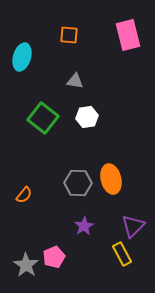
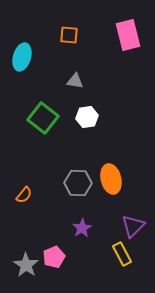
purple star: moved 2 px left, 2 px down
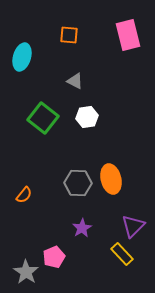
gray triangle: rotated 18 degrees clockwise
yellow rectangle: rotated 15 degrees counterclockwise
gray star: moved 7 px down
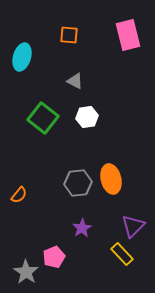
gray hexagon: rotated 8 degrees counterclockwise
orange semicircle: moved 5 px left
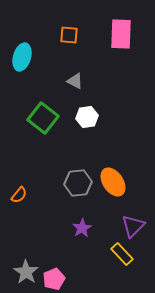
pink rectangle: moved 7 px left, 1 px up; rotated 16 degrees clockwise
orange ellipse: moved 2 px right, 3 px down; rotated 20 degrees counterclockwise
pink pentagon: moved 22 px down
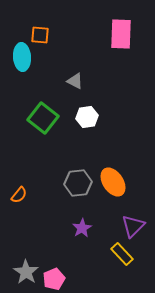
orange square: moved 29 px left
cyan ellipse: rotated 20 degrees counterclockwise
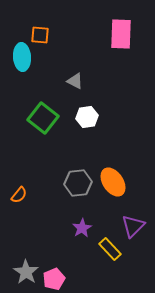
yellow rectangle: moved 12 px left, 5 px up
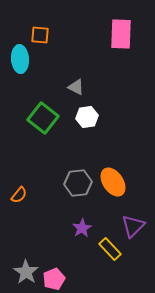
cyan ellipse: moved 2 px left, 2 px down
gray triangle: moved 1 px right, 6 px down
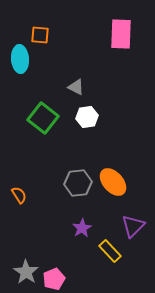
orange ellipse: rotated 8 degrees counterclockwise
orange semicircle: rotated 72 degrees counterclockwise
yellow rectangle: moved 2 px down
